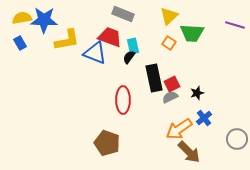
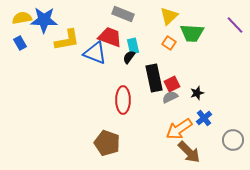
purple line: rotated 30 degrees clockwise
gray circle: moved 4 px left, 1 px down
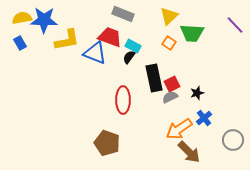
cyan rectangle: rotated 49 degrees counterclockwise
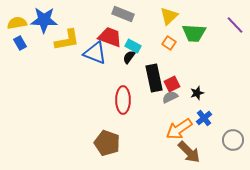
yellow semicircle: moved 5 px left, 5 px down
green trapezoid: moved 2 px right
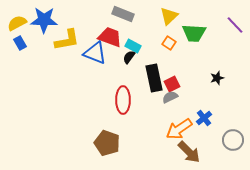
yellow semicircle: rotated 18 degrees counterclockwise
black star: moved 20 px right, 15 px up
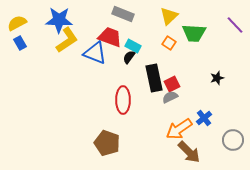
blue star: moved 15 px right
yellow L-shape: rotated 24 degrees counterclockwise
